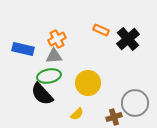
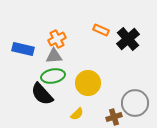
green ellipse: moved 4 px right
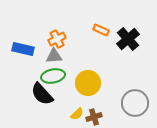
brown cross: moved 20 px left
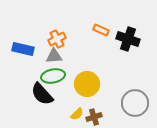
black cross: rotated 30 degrees counterclockwise
yellow circle: moved 1 px left, 1 px down
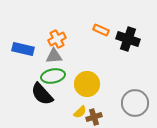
yellow semicircle: moved 3 px right, 2 px up
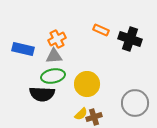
black cross: moved 2 px right
black semicircle: rotated 45 degrees counterclockwise
yellow semicircle: moved 1 px right, 2 px down
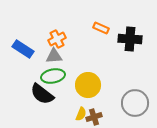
orange rectangle: moved 2 px up
black cross: rotated 15 degrees counterclockwise
blue rectangle: rotated 20 degrees clockwise
yellow circle: moved 1 px right, 1 px down
black semicircle: rotated 35 degrees clockwise
yellow semicircle: rotated 24 degrees counterclockwise
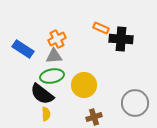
black cross: moved 9 px left
green ellipse: moved 1 px left
yellow circle: moved 4 px left
yellow semicircle: moved 35 px left; rotated 24 degrees counterclockwise
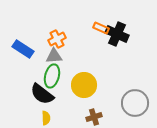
black cross: moved 4 px left, 5 px up; rotated 20 degrees clockwise
green ellipse: rotated 65 degrees counterclockwise
yellow semicircle: moved 4 px down
